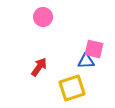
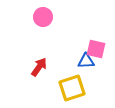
pink square: moved 2 px right
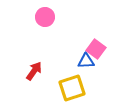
pink circle: moved 2 px right
pink square: rotated 24 degrees clockwise
red arrow: moved 5 px left, 4 px down
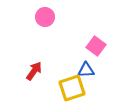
pink square: moved 3 px up
blue triangle: moved 9 px down
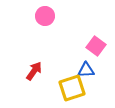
pink circle: moved 1 px up
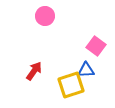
yellow square: moved 1 px left, 3 px up
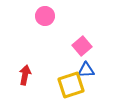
pink square: moved 14 px left; rotated 12 degrees clockwise
red arrow: moved 9 px left, 4 px down; rotated 24 degrees counterclockwise
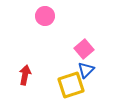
pink square: moved 2 px right, 3 px down
blue triangle: rotated 42 degrees counterclockwise
